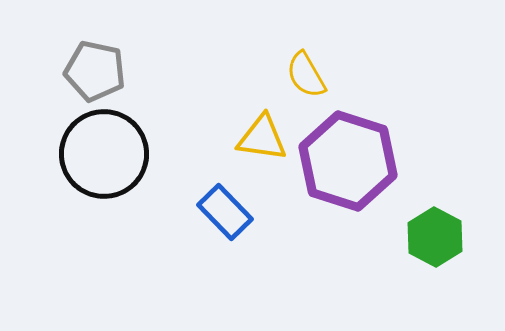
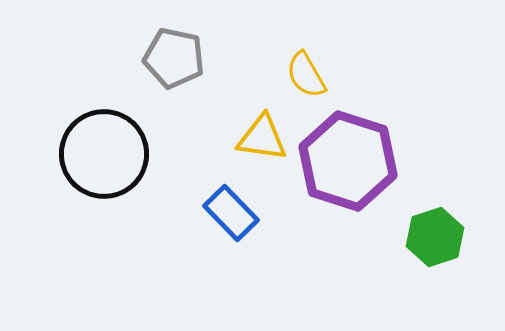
gray pentagon: moved 79 px right, 13 px up
blue rectangle: moved 6 px right, 1 px down
green hexagon: rotated 14 degrees clockwise
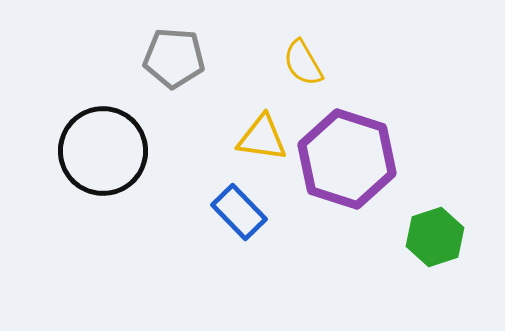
gray pentagon: rotated 8 degrees counterclockwise
yellow semicircle: moved 3 px left, 12 px up
black circle: moved 1 px left, 3 px up
purple hexagon: moved 1 px left, 2 px up
blue rectangle: moved 8 px right, 1 px up
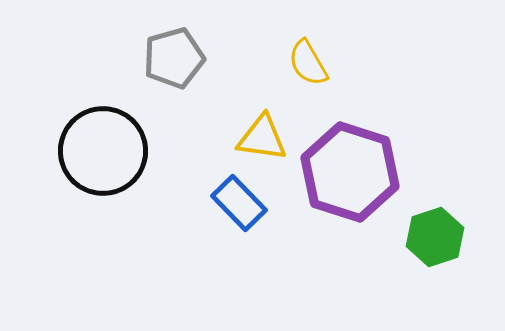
gray pentagon: rotated 20 degrees counterclockwise
yellow semicircle: moved 5 px right
purple hexagon: moved 3 px right, 13 px down
blue rectangle: moved 9 px up
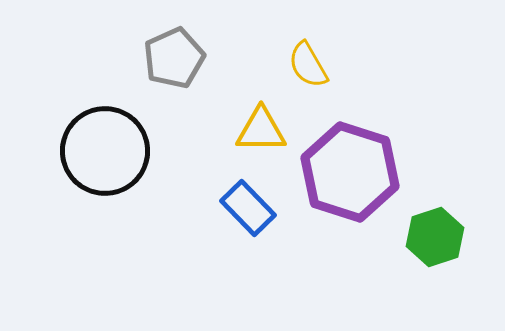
gray pentagon: rotated 8 degrees counterclockwise
yellow semicircle: moved 2 px down
yellow triangle: moved 1 px left, 8 px up; rotated 8 degrees counterclockwise
black circle: moved 2 px right
blue rectangle: moved 9 px right, 5 px down
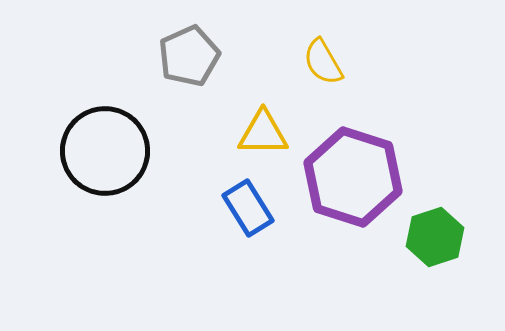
gray pentagon: moved 15 px right, 2 px up
yellow semicircle: moved 15 px right, 3 px up
yellow triangle: moved 2 px right, 3 px down
purple hexagon: moved 3 px right, 5 px down
blue rectangle: rotated 12 degrees clockwise
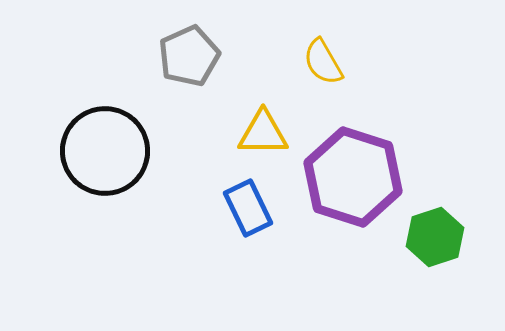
blue rectangle: rotated 6 degrees clockwise
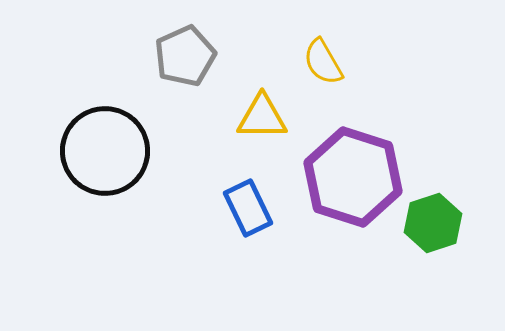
gray pentagon: moved 4 px left
yellow triangle: moved 1 px left, 16 px up
green hexagon: moved 2 px left, 14 px up
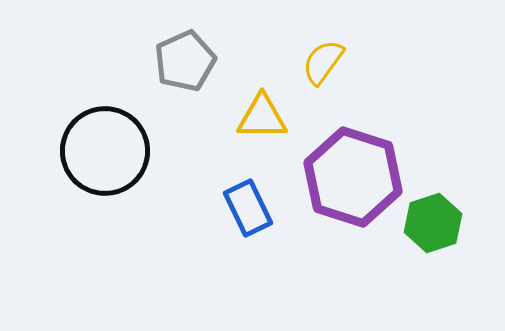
gray pentagon: moved 5 px down
yellow semicircle: rotated 66 degrees clockwise
